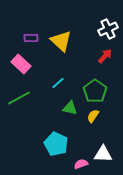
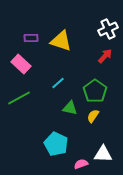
yellow triangle: rotated 25 degrees counterclockwise
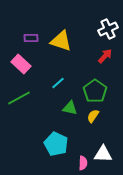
pink semicircle: moved 2 px right, 1 px up; rotated 112 degrees clockwise
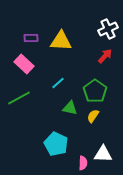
yellow triangle: rotated 15 degrees counterclockwise
pink rectangle: moved 3 px right
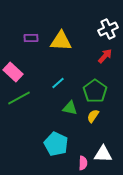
pink rectangle: moved 11 px left, 8 px down
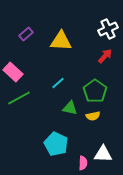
purple rectangle: moved 5 px left, 4 px up; rotated 40 degrees counterclockwise
yellow semicircle: rotated 136 degrees counterclockwise
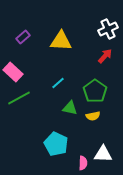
purple rectangle: moved 3 px left, 3 px down
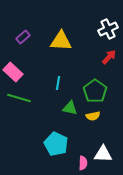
red arrow: moved 4 px right, 1 px down
cyan line: rotated 40 degrees counterclockwise
green line: rotated 45 degrees clockwise
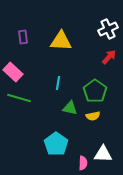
purple rectangle: rotated 56 degrees counterclockwise
cyan pentagon: rotated 10 degrees clockwise
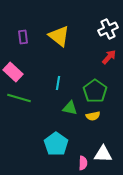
yellow triangle: moved 2 px left, 5 px up; rotated 35 degrees clockwise
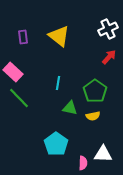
green line: rotated 30 degrees clockwise
